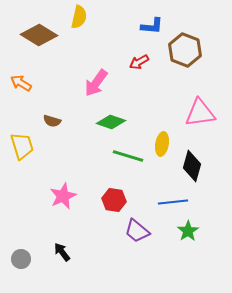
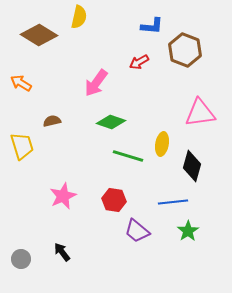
brown semicircle: rotated 150 degrees clockwise
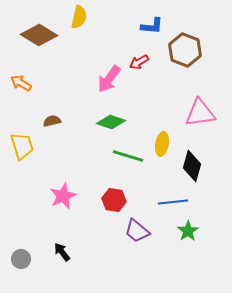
pink arrow: moved 13 px right, 4 px up
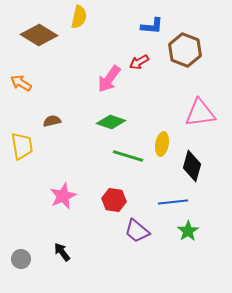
yellow trapezoid: rotated 8 degrees clockwise
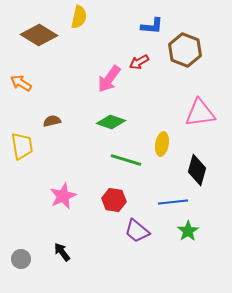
green line: moved 2 px left, 4 px down
black diamond: moved 5 px right, 4 px down
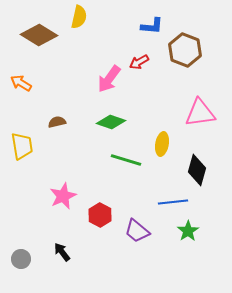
brown semicircle: moved 5 px right, 1 px down
red hexagon: moved 14 px left, 15 px down; rotated 20 degrees clockwise
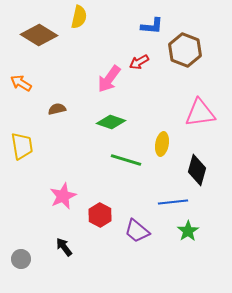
brown semicircle: moved 13 px up
black arrow: moved 2 px right, 5 px up
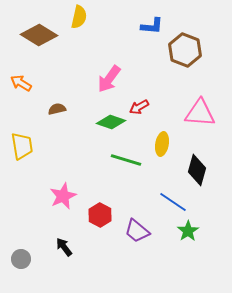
red arrow: moved 45 px down
pink triangle: rotated 12 degrees clockwise
blue line: rotated 40 degrees clockwise
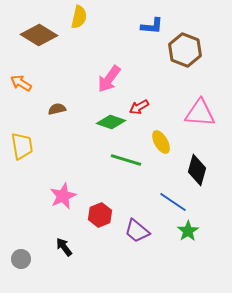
yellow ellipse: moved 1 px left, 2 px up; rotated 40 degrees counterclockwise
red hexagon: rotated 10 degrees clockwise
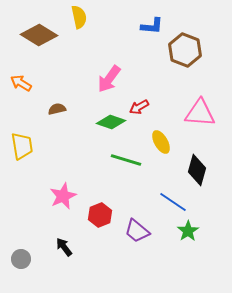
yellow semicircle: rotated 25 degrees counterclockwise
